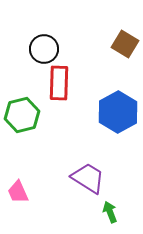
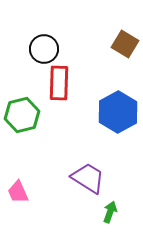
green arrow: rotated 40 degrees clockwise
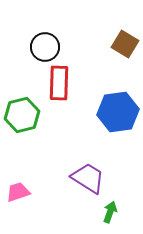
black circle: moved 1 px right, 2 px up
blue hexagon: rotated 21 degrees clockwise
pink trapezoid: rotated 95 degrees clockwise
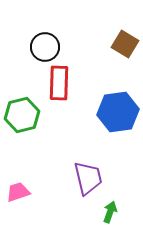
purple trapezoid: rotated 45 degrees clockwise
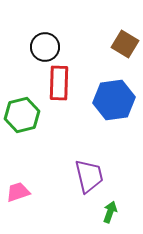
blue hexagon: moved 4 px left, 12 px up
purple trapezoid: moved 1 px right, 2 px up
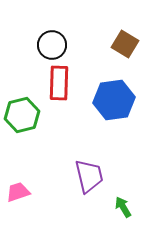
black circle: moved 7 px right, 2 px up
green arrow: moved 13 px right, 5 px up; rotated 50 degrees counterclockwise
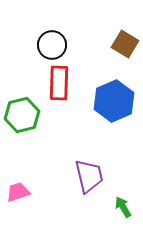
blue hexagon: moved 1 px down; rotated 15 degrees counterclockwise
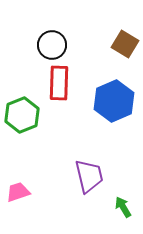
green hexagon: rotated 8 degrees counterclockwise
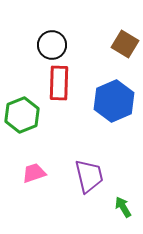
pink trapezoid: moved 16 px right, 19 px up
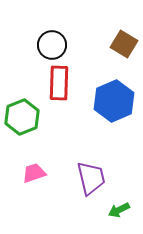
brown square: moved 1 px left
green hexagon: moved 2 px down
purple trapezoid: moved 2 px right, 2 px down
green arrow: moved 4 px left, 3 px down; rotated 85 degrees counterclockwise
